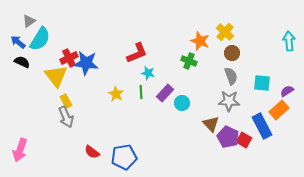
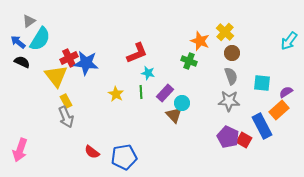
cyan arrow: rotated 138 degrees counterclockwise
purple semicircle: moved 1 px left, 1 px down
brown triangle: moved 37 px left, 9 px up
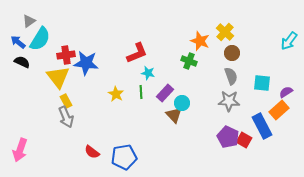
red cross: moved 3 px left, 3 px up; rotated 18 degrees clockwise
yellow triangle: moved 2 px right, 1 px down
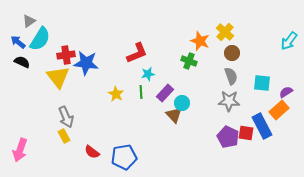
cyan star: moved 1 px down; rotated 24 degrees counterclockwise
yellow rectangle: moved 2 px left, 35 px down
red square: moved 2 px right, 7 px up; rotated 21 degrees counterclockwise
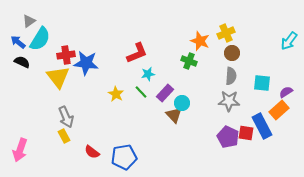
yellow cross: moved 1 px right, 1 px down; rotated 24 degrees clockwise
gray semicircle: rotated 24 degrees clockwise
green line: rotated 40 degrees counterclockwise
